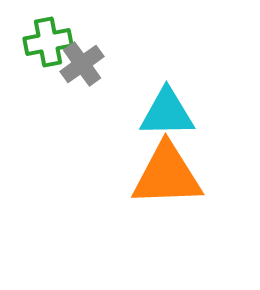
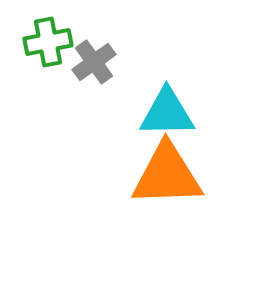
gray cross: moved 12 px right, 2 px up
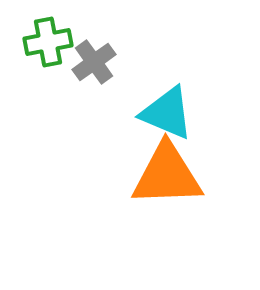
cyan triangle: rotated 24 degrees clockwise
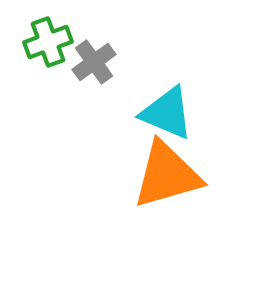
green cross: rotated 9 degrees counterclockwise
orange triangle: rotated 14 degrees counterclockwise
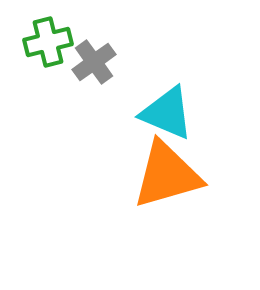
green cross: rotated 6 degrees clockwise
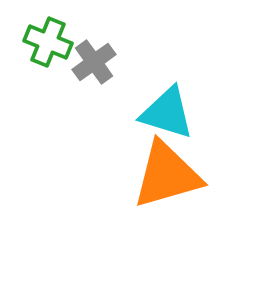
green cross: rotated 36 degrees clockwise
cyan triangle: rotated 6 degrees counterclockwise
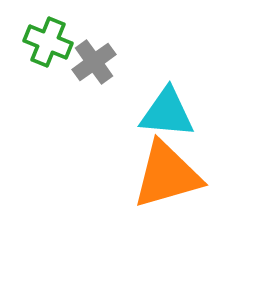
cyan triangle: rotated 12 degrees counterclockwise
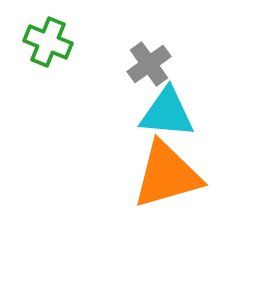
gray cross: moved 55 px right, 2 px down
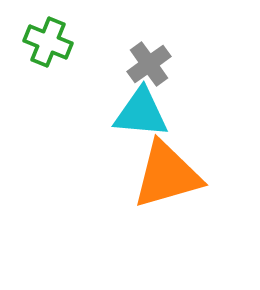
cyan triangle: moved 26 px left
